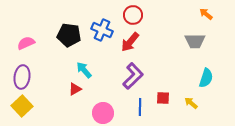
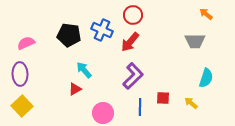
purple ellipse: moved 2 px left, 3 px up; rotated 10 degrees counterclockwise
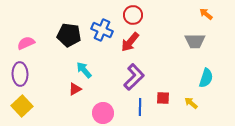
purple L-shape: moved 1 px right, 1 px down
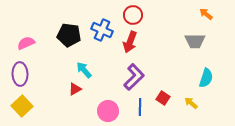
red arrow: rotated 20 degrees counterclockwise
red square: rotated 32 degrees clockwise
pink circle: moved 5 px right, 2 px up
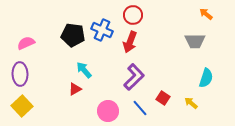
black pentagon: moved 4 px right
blue line: moved 1 px down; rotated 42 degrees counterclockwise
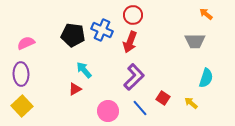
purple ellipse: moved 1 px right
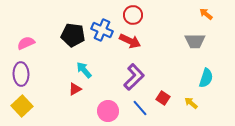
red arrow: moved 1 px up; rotated 85 degrees counterclockwise
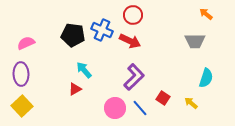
pink circle: moved 7 px right, 3 px up
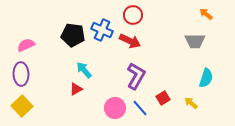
pink semicircle: moved 2 px down
purple L-shape: moved 2 px right, 1 px up; rotated 16 degrees counterclockwise
red triangle: moved 1 px right
red square: rotated 24 degrees clockwise
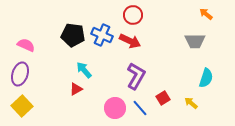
blue cross: moved 5 px down
pink semicircle: rotated 48 degrees clockwise
purple ellipse: moved 1 px left; rotated 20 degrees clockwise
